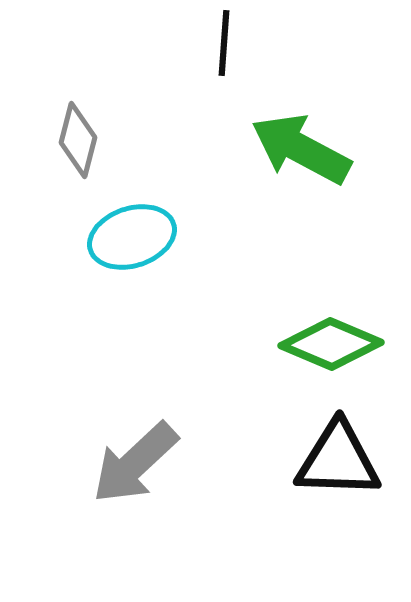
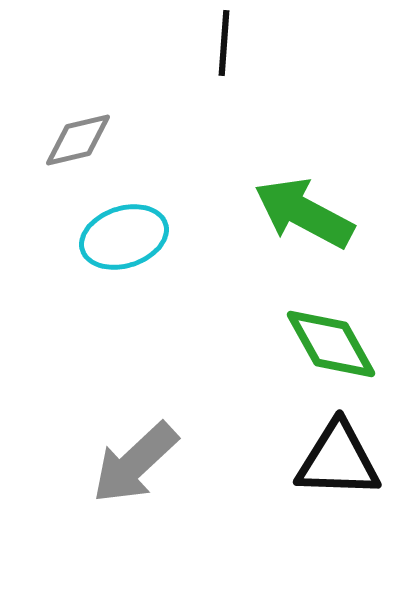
gray diamond: rotated 62 degrees clockwise
green arrow: moved 3 px right, 64 px down
cyan ellipse: moved 8 px left
green diamond: rotated 38 degrees clockwise
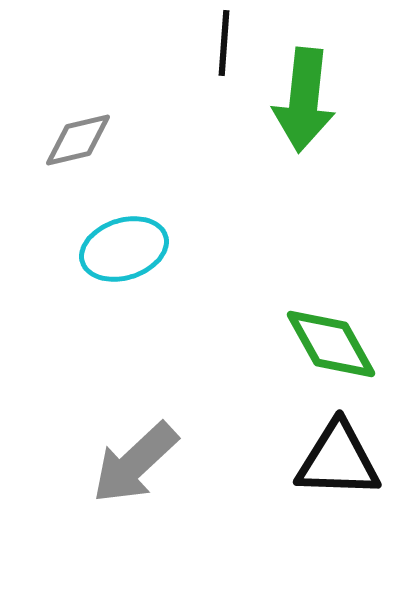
green arrow: moved 113 px up; rotated 112 degrees counterclockwise
cyan ellipse: moved 12 px down
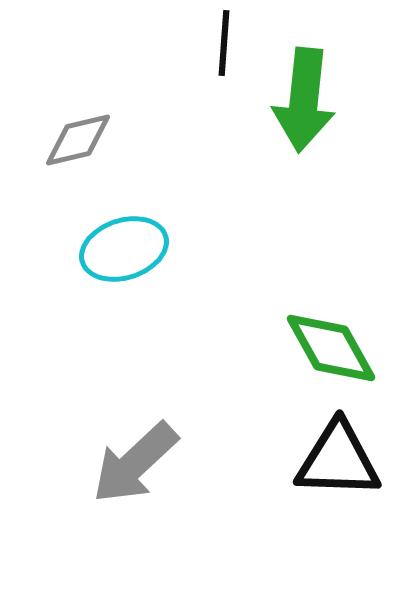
green diamond: moved 4 px down
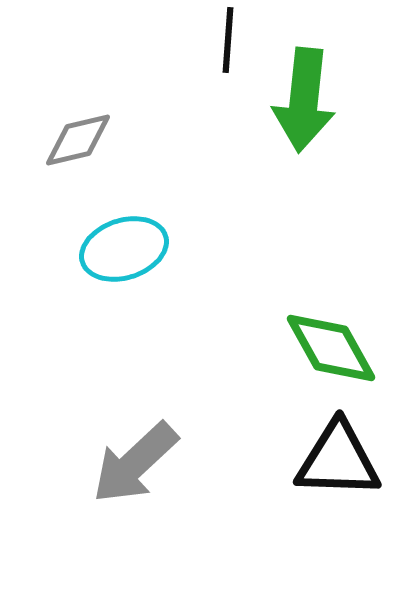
black line: moved 4 px right, 3 px up
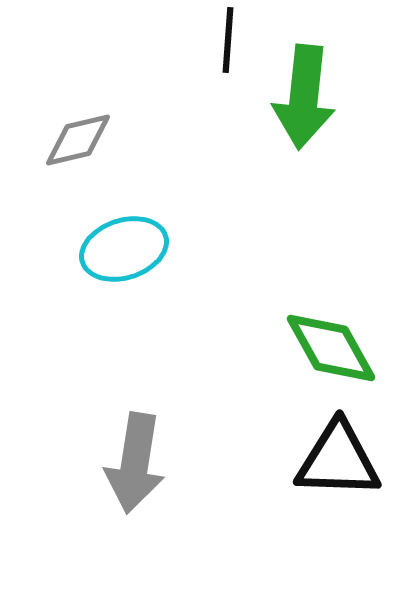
green arrow: moved 3 px up
gray arrow: rotated 38 degrees counterclockwise
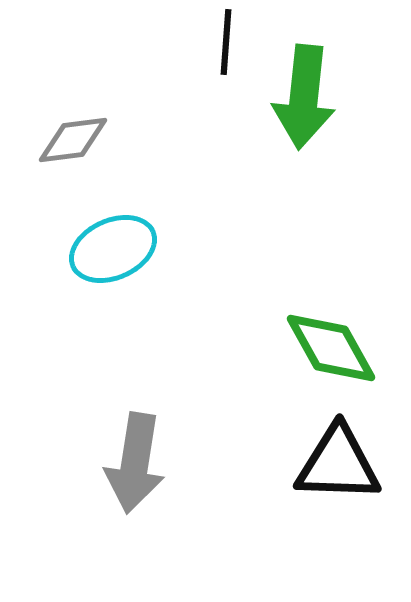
black line: moved 2 px left, 2 px down
gray diamond: moved 5 px left; rotated 6 degrees clockwise
cyan ellipse: moved 11 px left; rotated 6 degrees counterclockwise
black triangle: moved 4 px down
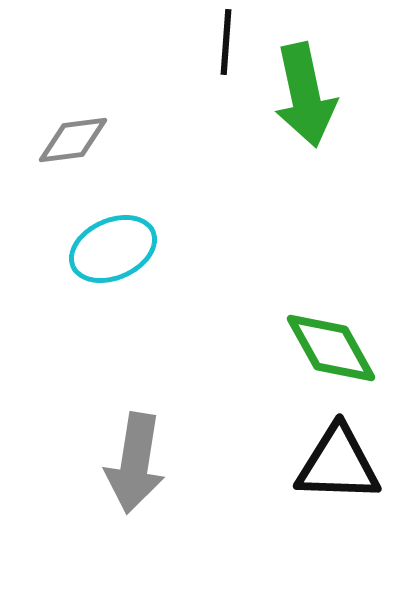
green arrow: moved 1 px right, 2 px up; rotated 18 degrees counterclockwise
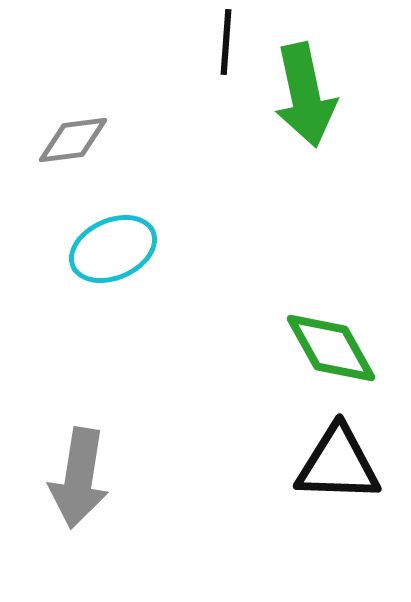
gray arrow: moved 56 px left, 15 px down
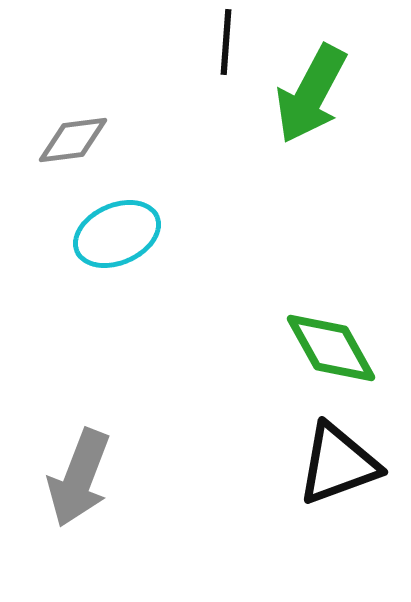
green arrow: moved 6 px right, 1 px up; rotated 40 degrees clockwise
cyan ellipse: moved 4 px right, 15 px up
black triangle: rotated 22 degrees counterclockwise
gray arrow: rotated 12 degrees clockwise
